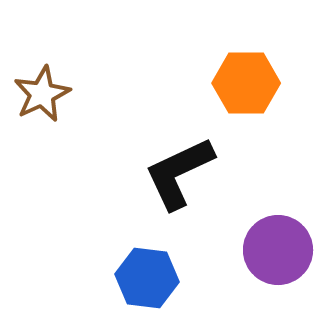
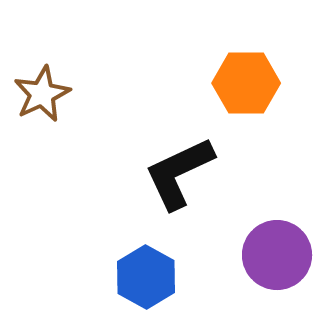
purple circle: moved 1 px left, 5 px down
blue hexagon: moved 1 px left, 1 px up; rotated 22 degrees clockwise
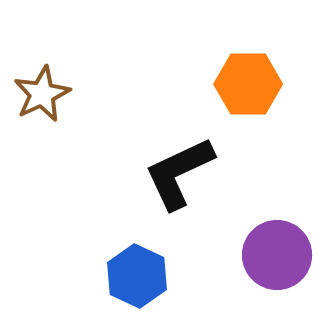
orange hexagon: moved 2 px right, 1 px down
blue hexagon: moved 9 px left, 1 px up; rotated 4 degrees counterclockwise
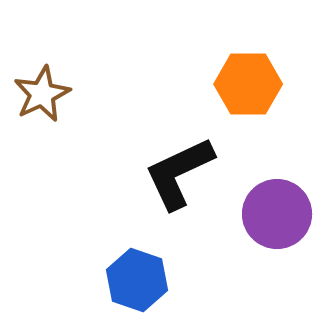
purple circle: moved 41 px up
blue hexagon: moved 4 px down; rotated 6 degrees counterclockwise
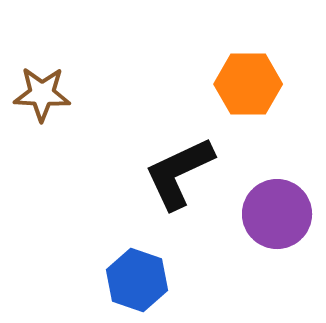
brown star: rotated 28 degrees clockwise
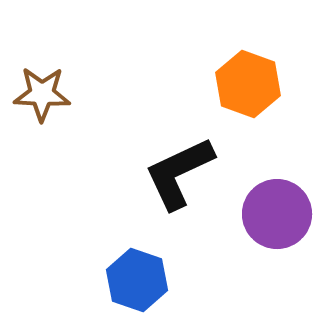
orange hexagon: rotated 20 degrees clockwise
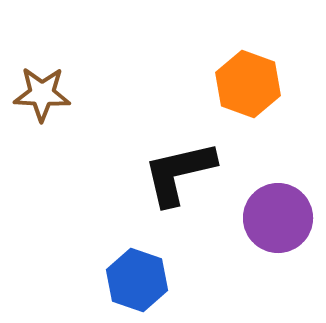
black L-shape: rotated 12 degrees clockwise
purple circle: moved 1 px right, 4 px down
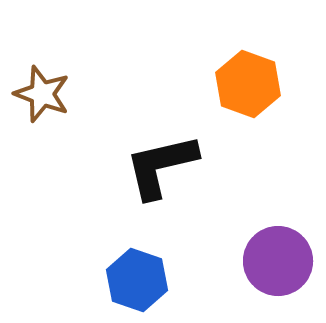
brown star: rotated 18 degrees clockwise
black L-shape: moved 18 px left, 7 px up
purple circle: moved 43 px down
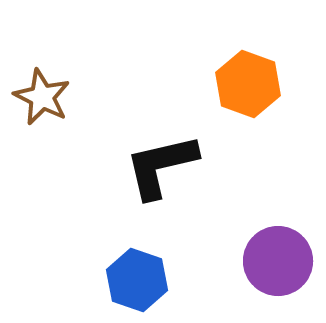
brown star: moved 3 px down; rotated 6 degrees clockwise
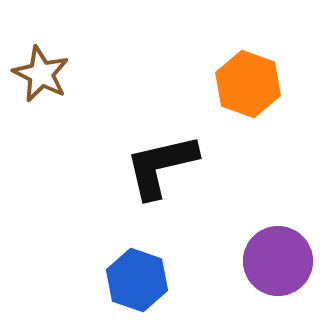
brown star: moved 1 px left, 23 px up
